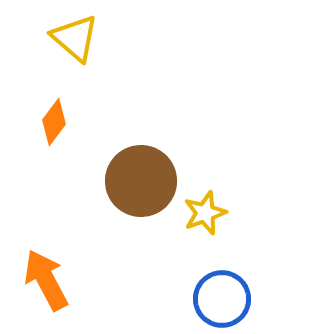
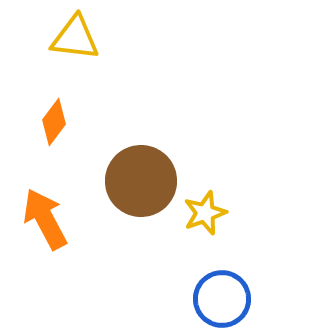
yellow triangle: rotated 34 degrees counterclockwise
orange arrow: moved 1 px left, 61 px up
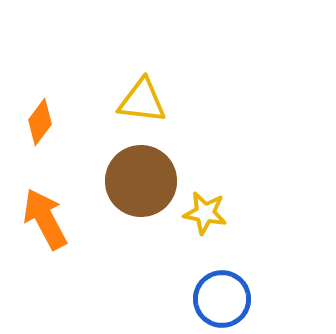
yellow triangle: moved 67 px right, 63 px down
orange diamond: moved 14 px left
yellow star: rotated 30 degrees clockwise
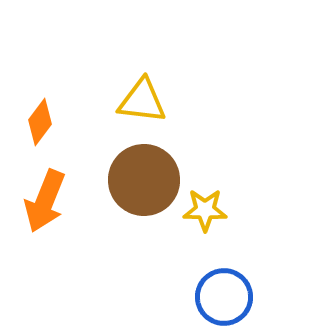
brown circle: moved 3 px right, 1 px up
yellow star: moved 3 px up; rotated 9 degrees counterclockwise
orange arrow: moved 18 px up; rotated 130 degrees counterclockwise
blue circle: moved 2 px right, 2 px up
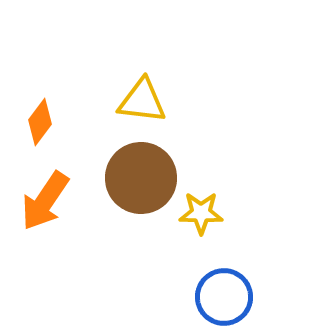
brown circle: moved 3 px left, 2 px up
orange arrow: rotated 12 degrees clockwise
yellow star: moved 4 px left, 3 px down
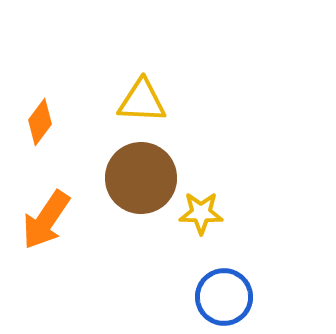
yellow triangle: rotated 4 degrees counterclockwise
orange arrow: moved 1 px right, 19 px down
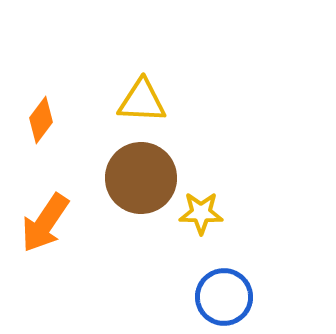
orange diamond: moved 1 px right, 2 px up
orange arrow: moved 1 px left, 3 px down
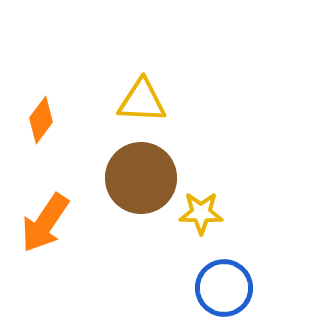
blue circle: moved 9 px up
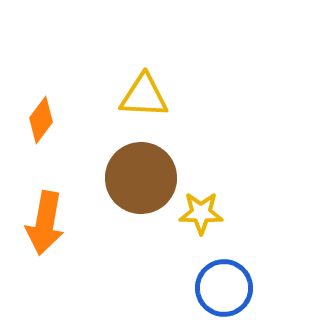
yellow triangle: moved 2 px right, 5 px up
orange arrow: rotated 24 degrees counterclockwise
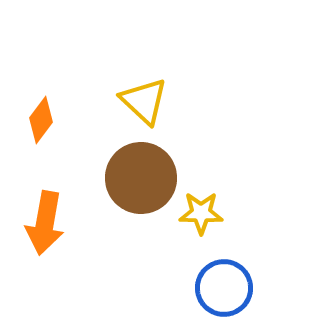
yellow triangle: moved 5 px down; rotated 40 degrees clockwise
